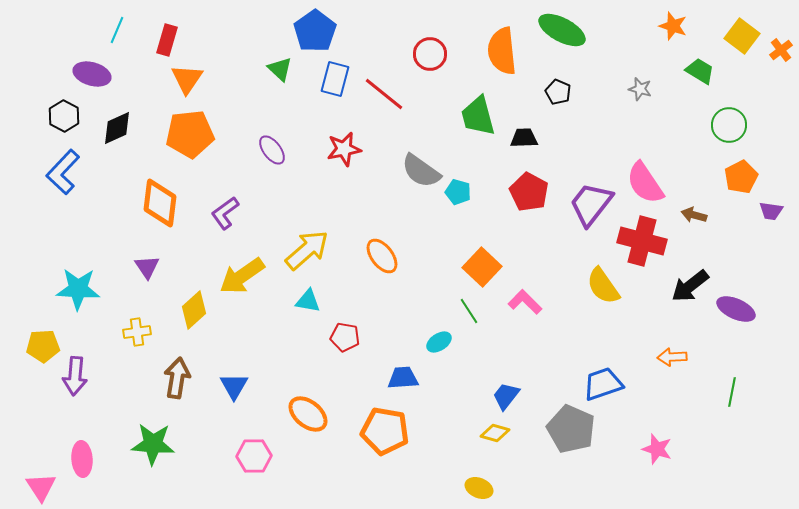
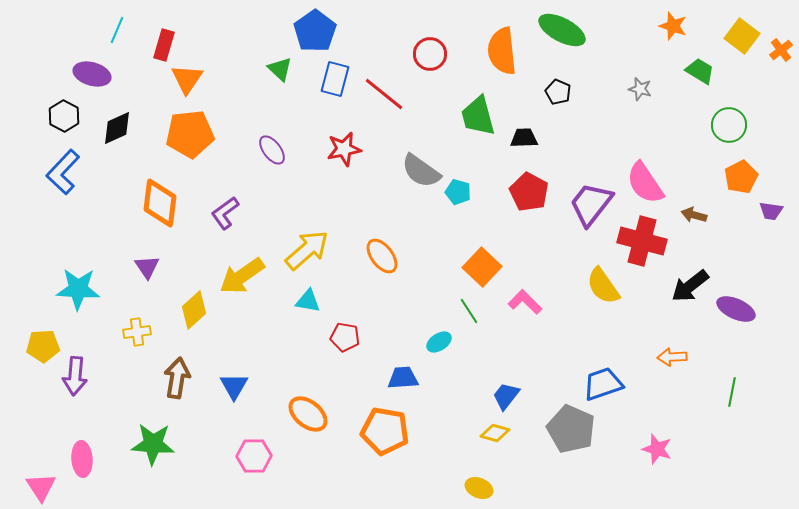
red rectangle at (167, 40): moved 3 px left, 5 px down
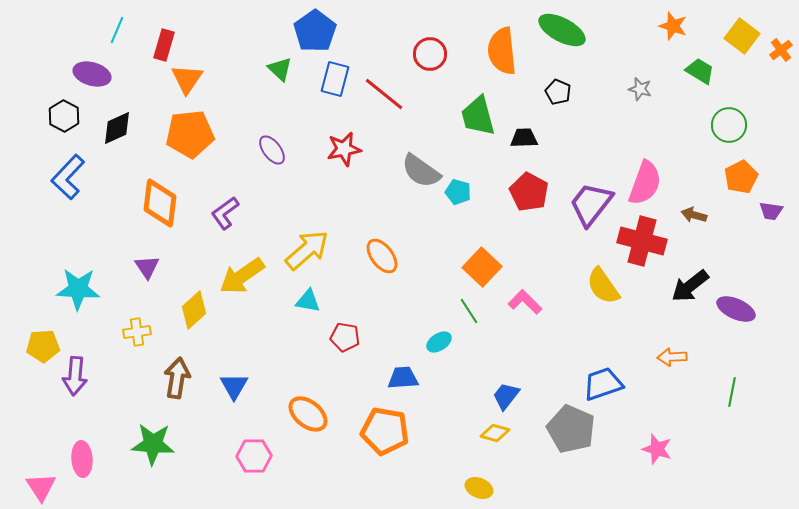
blue L-shape at (63, 172): moved 5 px right, 5 px down
pink semicircle at (645, 183): rotated 126 degrees counterclockwise
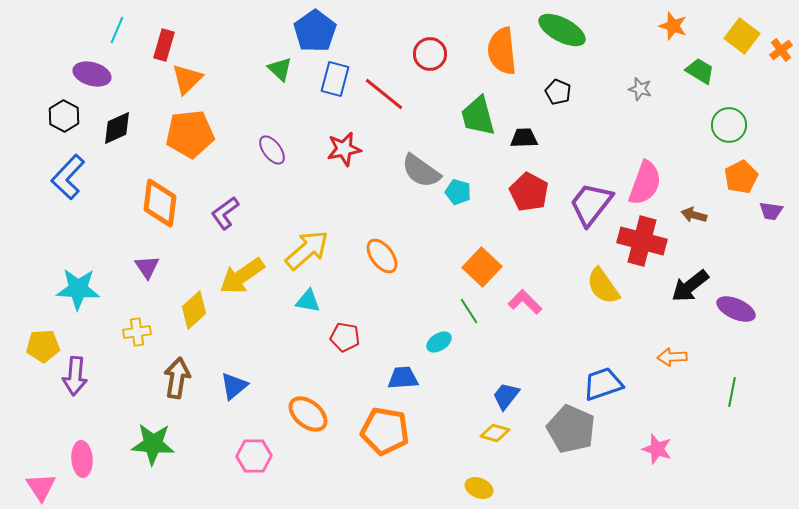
orange triangle at (187, 79): rotated 12 degrees clockwise
blue triangle at (234, 386): rotated 20 degrees clockwise
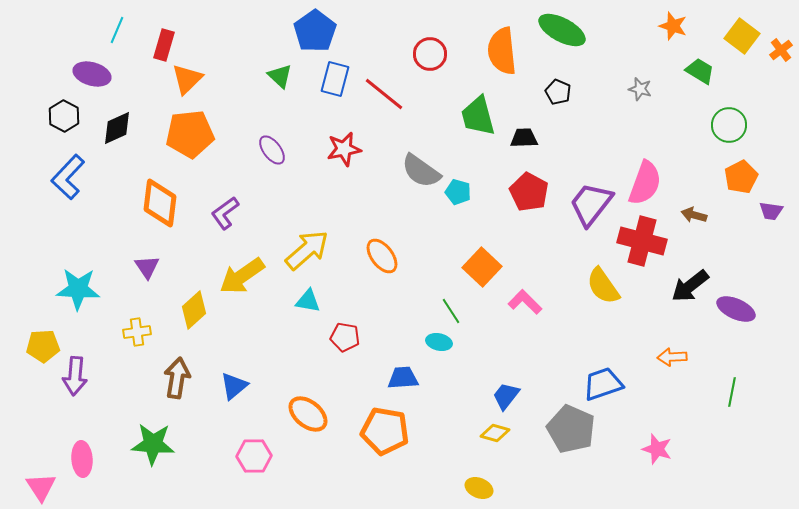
green triangle at (280, 69): moved 7 px down
green line at (469, 311): moved 18 px left
cyan ellipse at (439, 342): rotated 45 degrees clockwise
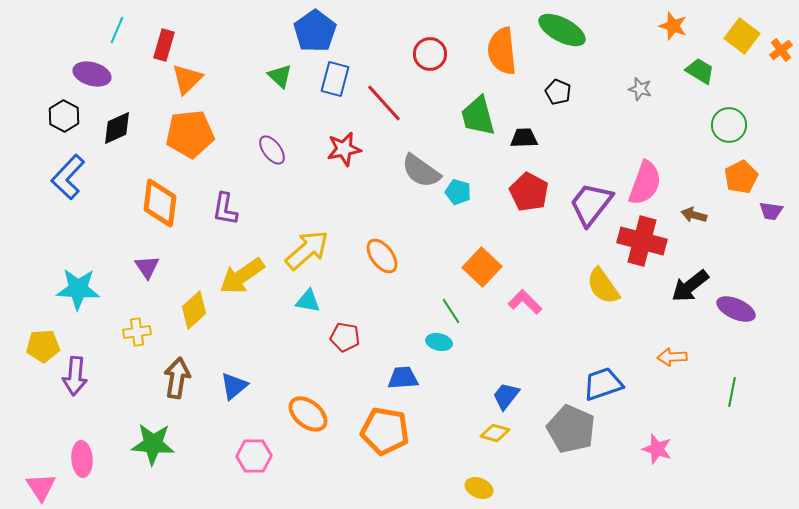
red line at (384, 94): moved 9 px down; rotated 9 degrees clockwise
purple L-shape at (225, 213): moved 4 px up; rotated 44 degrees counterclockwise
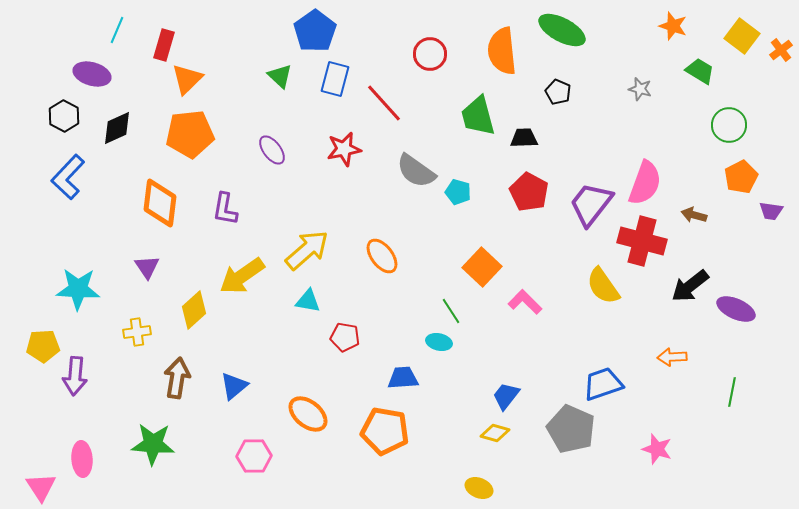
gray semicircle at (421, 171): moved 5 px left
